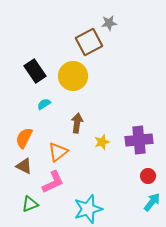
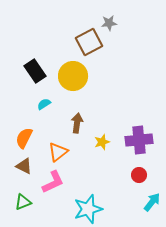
red circle: moved 9 px left, 1 px up
green triangle: moved 7 px left, 2 px up
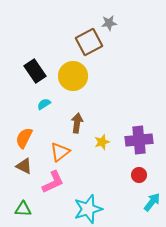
orange triangle: moved 2 px right
green triangle: moved 7 px down; rotated 24 degrees clockwise
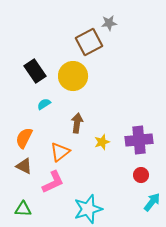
red circle: moved 2 px right
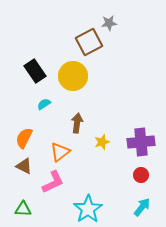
purple cross: moved 2 px right, 2 px down
cyan arrow: moved 10 px left, 5 px down
cyan star: rotated 16 degrees counterclockwise
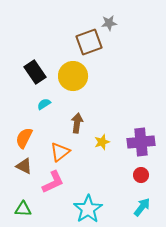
brown square: rotated 8 degrees clockwise
black rectangle: moved 1 px down
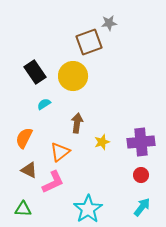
brown triangle: moved 5 px right, 4 px down
